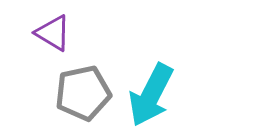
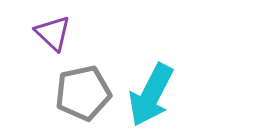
purple triangle: rotated 12 degrees clockwise
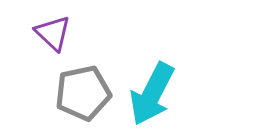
cyan arrow: moved 1 px right, 1 px up
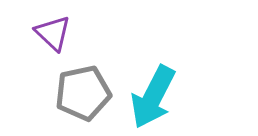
cyan arrow: moved 1 px right, 3 px down
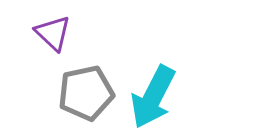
gray pentagon: moved 3 px right
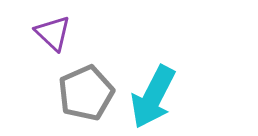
gray pentagon: rotated 12 degrees counterclockwise
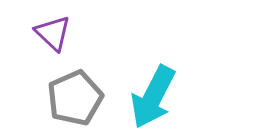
gray pentagon: moved 11 px left, 5 px down
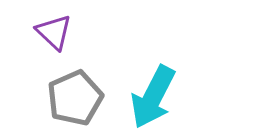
purple triangle: moved 1 px right, 1 px up
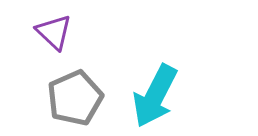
cyan arrow: moved 2 px right, 1 px up
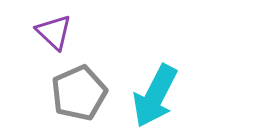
gray pentagon: moved 4 px right, 5 px up
